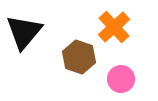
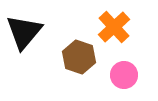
pink circle: moved 3 px right, 4 px up
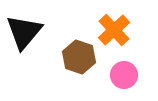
orange cross: moved 3 px down
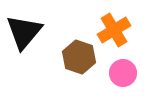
orange cross: rotated 12 degrees clockwise
pink circle: moved 1 px left, 2 px up
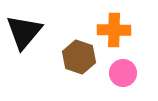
orange cross: rotated 32 degrees clockwise
